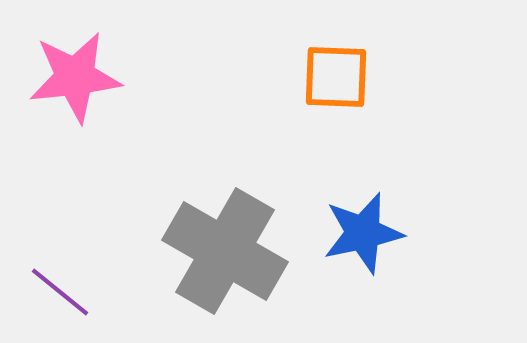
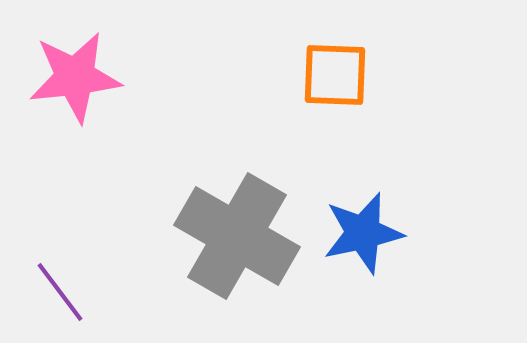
orange square: moved 1 px left, 2 px up
gray cross: moved 12 px right, 15 px up
purple line: rotated 14 degrees clockwise
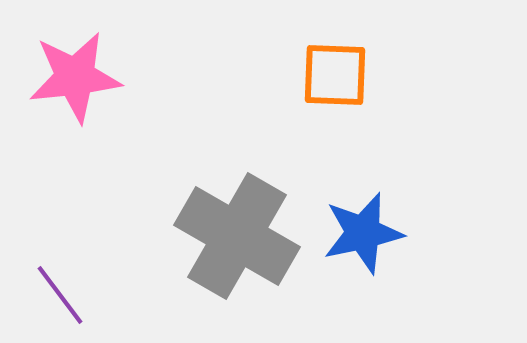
purple line: moved 3 px down
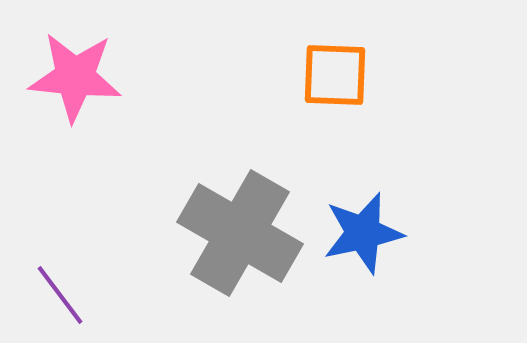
pink star: rotated 12 degrees clockwise
gray cross: moved 3 px right, 3 px up
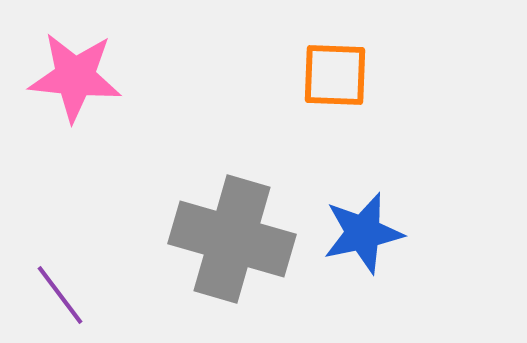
gray cross: moved 8 px left, 6 px down; rotated 14 degrees counterclockwise
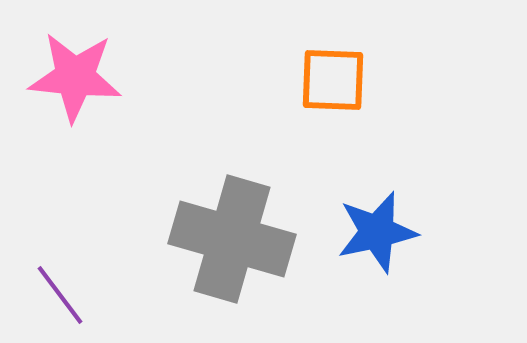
orange square: moved 2 px left, 5 px down
blue star: moved 14 px right, 1 px up
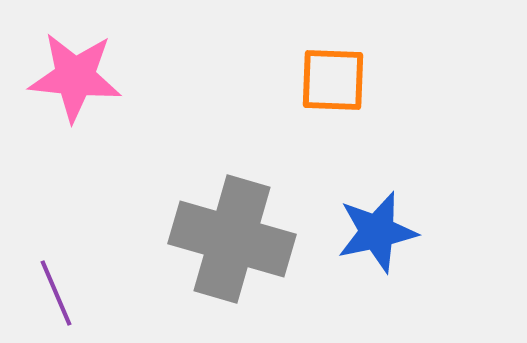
purple line: moved 4 px left, 2 px up; rotated 14 degrees clockwise
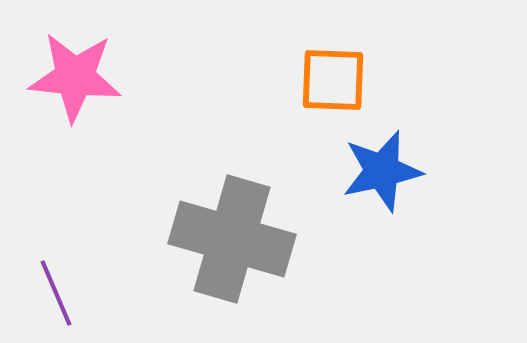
blue star: moved 5 px right, 61 px up
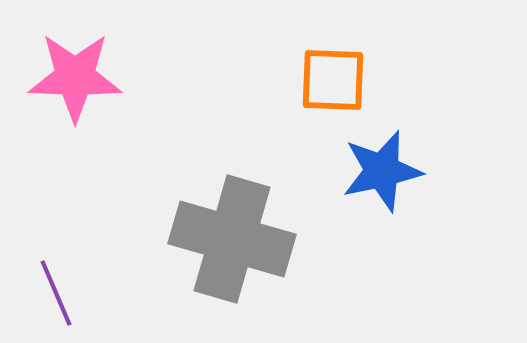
pink star: rotated 4 degrees counterclockwise
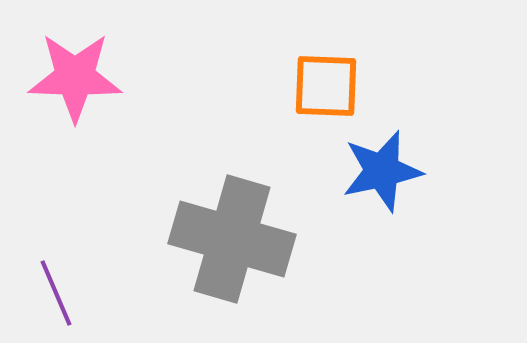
orange square: moved 7 px left, 6 px down
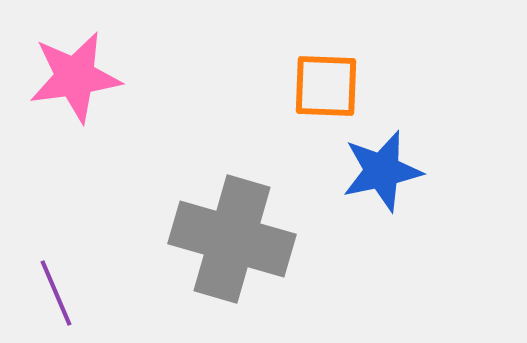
pink star: rotated 10 degrees counterclockwise
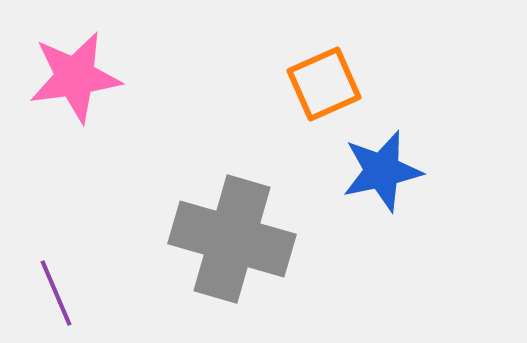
orange square: moved 2 px left, 2 px up; rotated 26 degrees counterclockwise
